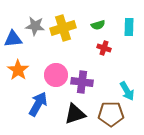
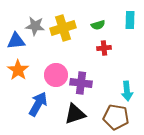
cyan rectangle: moved 1 px right, 7 px up
blue triangle: moved 3 px right, 2 px down
red cross: rotated 24 degrees counterclockwise
purple cross: moved 1 px left, 1 px down
cyan arrow: rotated 24 degrees clockwise
brown pentagon: moved 5 px right, 3 px down; rotated 10 degrees clockwise
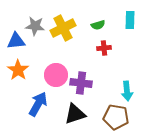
yellow cross: rotated 10 degrees counterclockwise
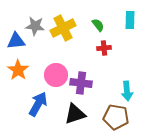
green semicircle: rotated 112 degrees counterclockwise
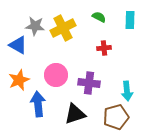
green semicircle: moved 1 px right, 8 px up; rotated 24 degrees counterclockwise
blue triangle: moved 2 px right, 4 px down; rotated 36 degrees clockwise
orange star: moved 1 px right, 10 px down; rotated 15 degrees clockwise
purple cross: moved 8 px right
blue arrow: rotated 35 degrees counterclockwise
brown pentagon: rotated 25 degrees counterclockwise
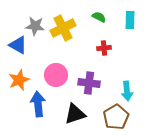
brown pentagon: rotated 15 degrees counterclockwise
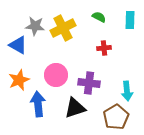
black triangle: moved 6 px up
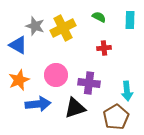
gray star: rotated 12 degrees clockwise
blue arrow: rotated 90 degrees clockwise
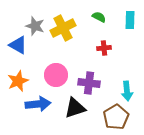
orange star: moved 1 px left, 1 px down
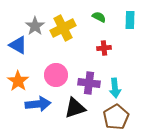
gray star: rotated 18 degrees clockwise
orange star: rotated 15 degrees counterclockwise
cyan arrow: moved 12 px left, 3 px up
